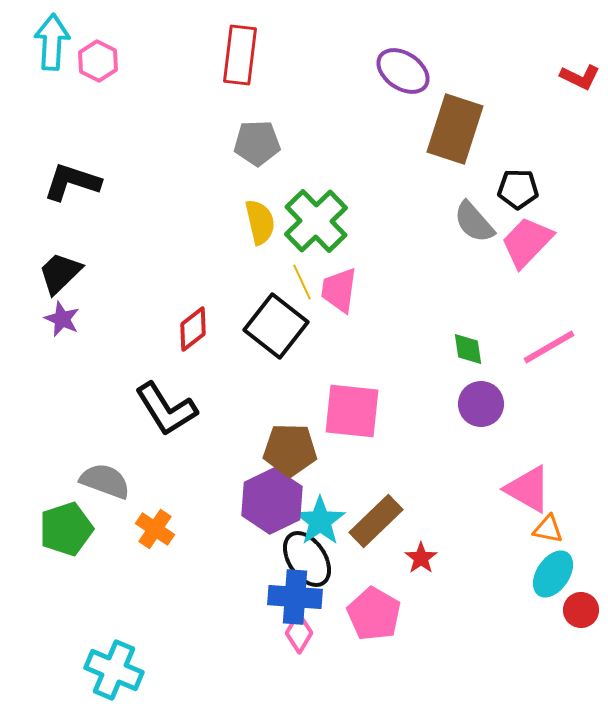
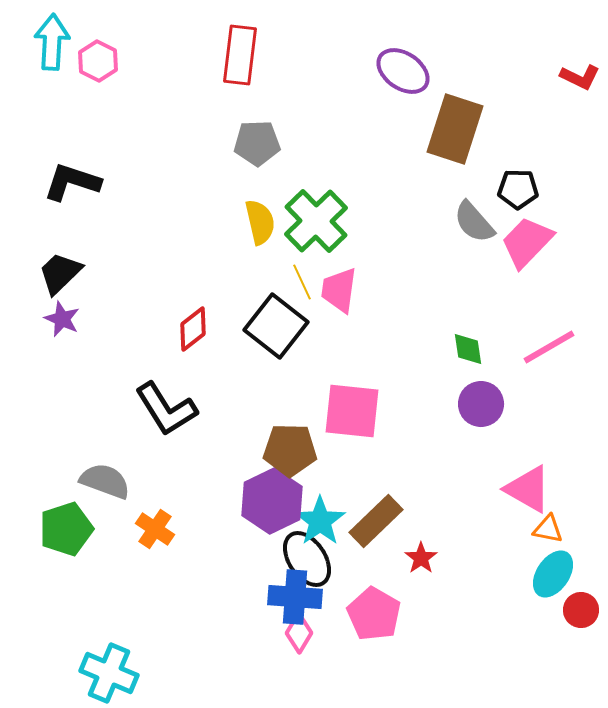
cyan cross at (114, 670): moved 5 px left, 3 px down
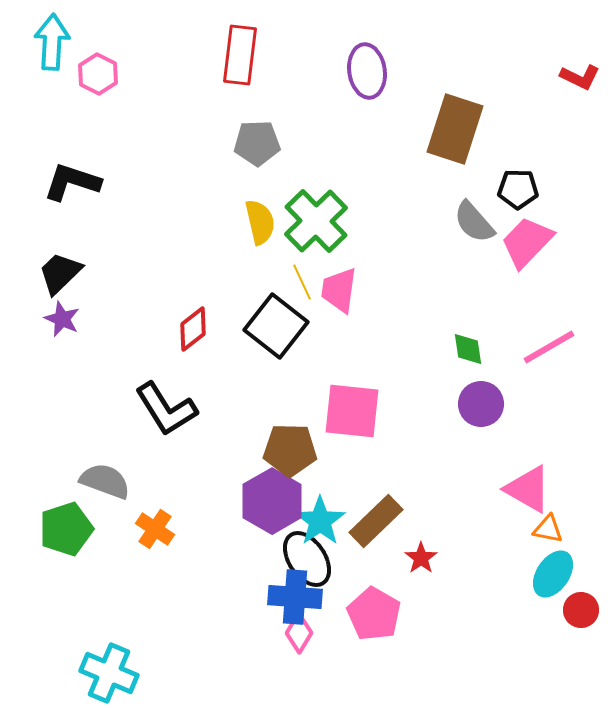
pink hexagon at (98, 61): moved 13 px down
purple ellipse at (403, 71): moved 36 px left; rotated 48 degrees clockwise
purple hexagon at (272, 501): rotated 4 degrees counterclockwise
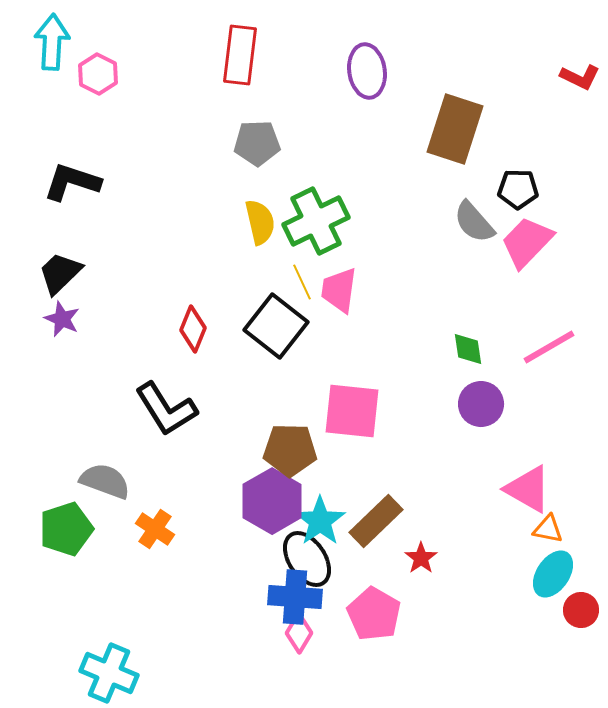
green cross at (316, 221): rotated 18 degrees clockwise
red diamond at (193, 329): rotated 30 degrees counterclockwise
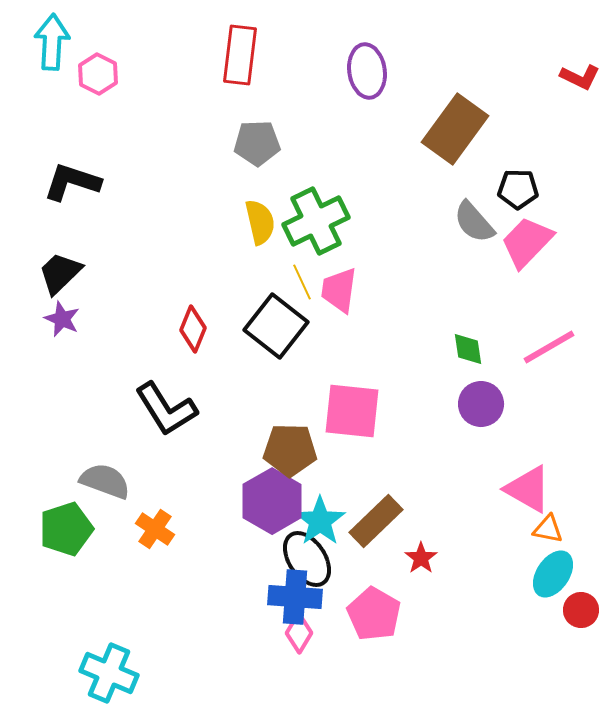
brown rectangle at (455, 129): rotated 18 degrees clockwise
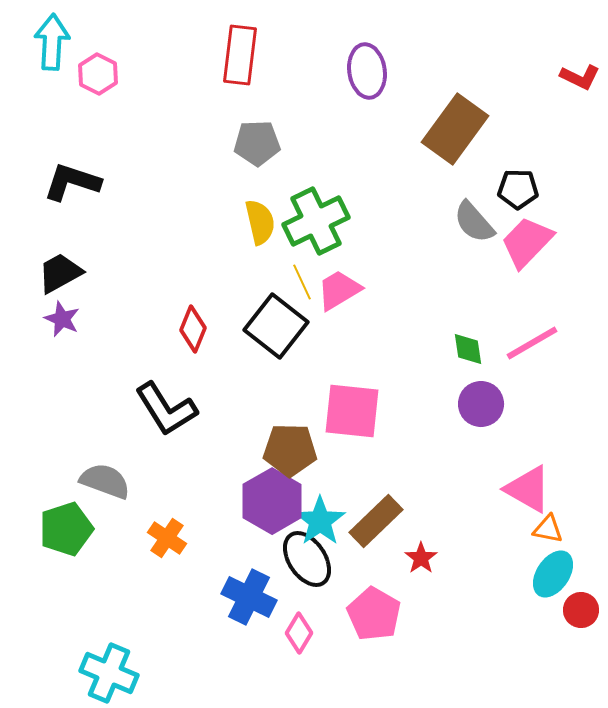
black trapezoid at (60, 273): rotated 15 degrees clockwise
pink trapezoid at (339, 290): rotated 51 degrees clockwise
pink line at (549, 347): moved 17 px left, 4 px up
orange cross at (155, 529): moved 12 px right, 9 px down
blue cross at (295, 597): moved 46 px left; rotated 22 degrees clockwise
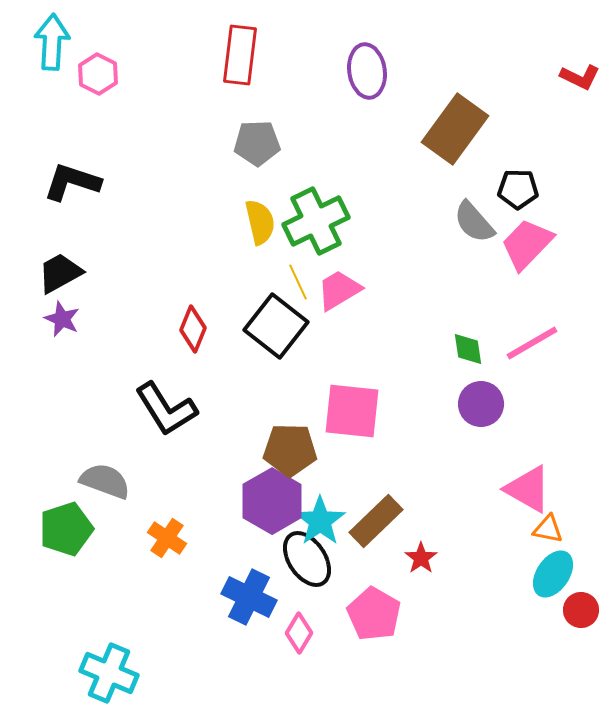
pink trapezoid at (527, 242): moved 2 px down
yellow line at (302, 282): moved 4 px left
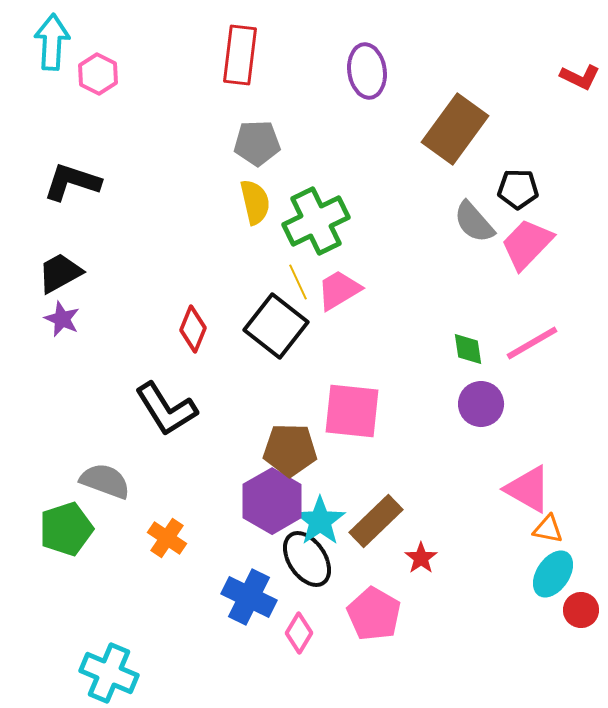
yellow semicircle at (260, 222): moved 5 px left, 20 px up
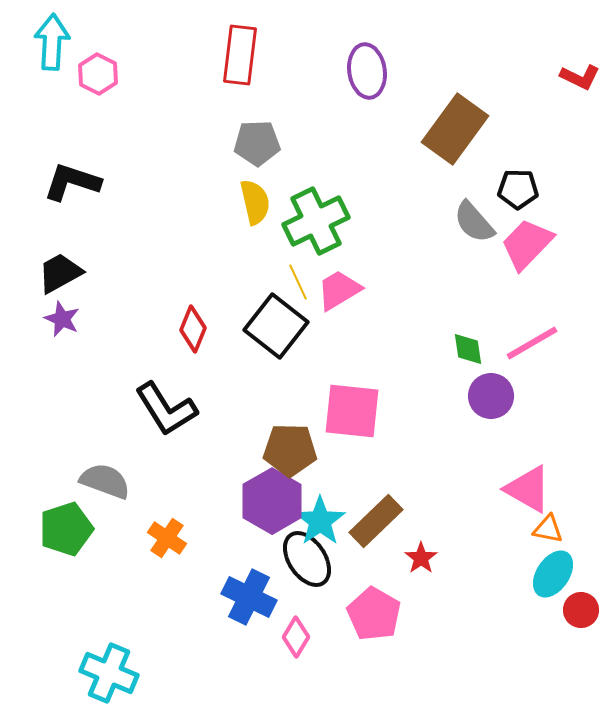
purple circle at (481, 404): moved 10 px right, 8 px up
pink diamond at (299, 633): moved 3 px left, 4 px down
